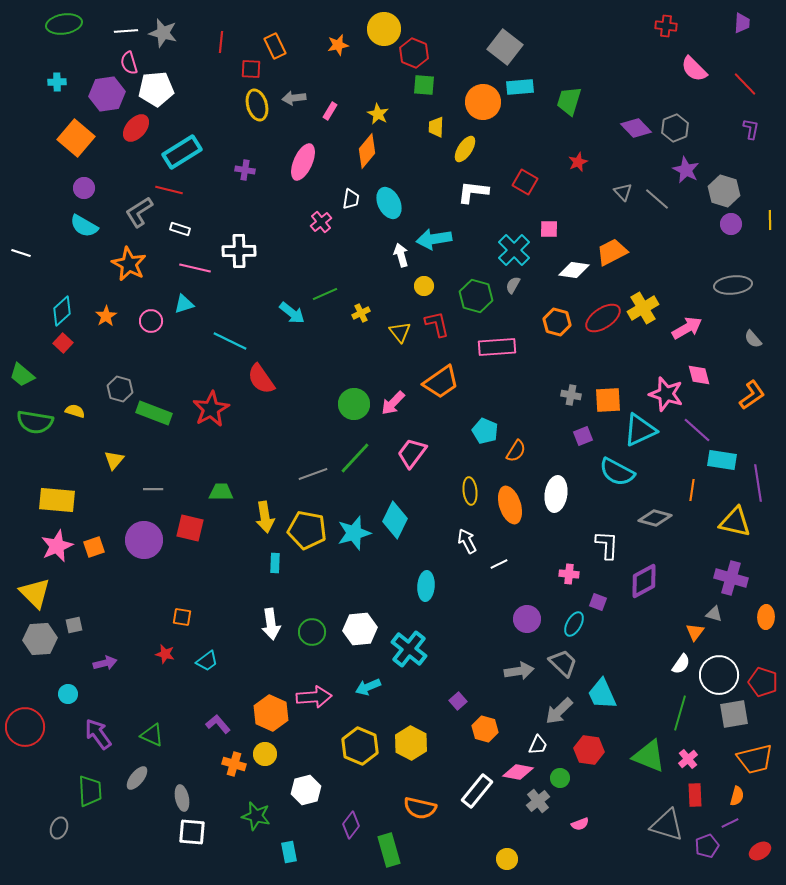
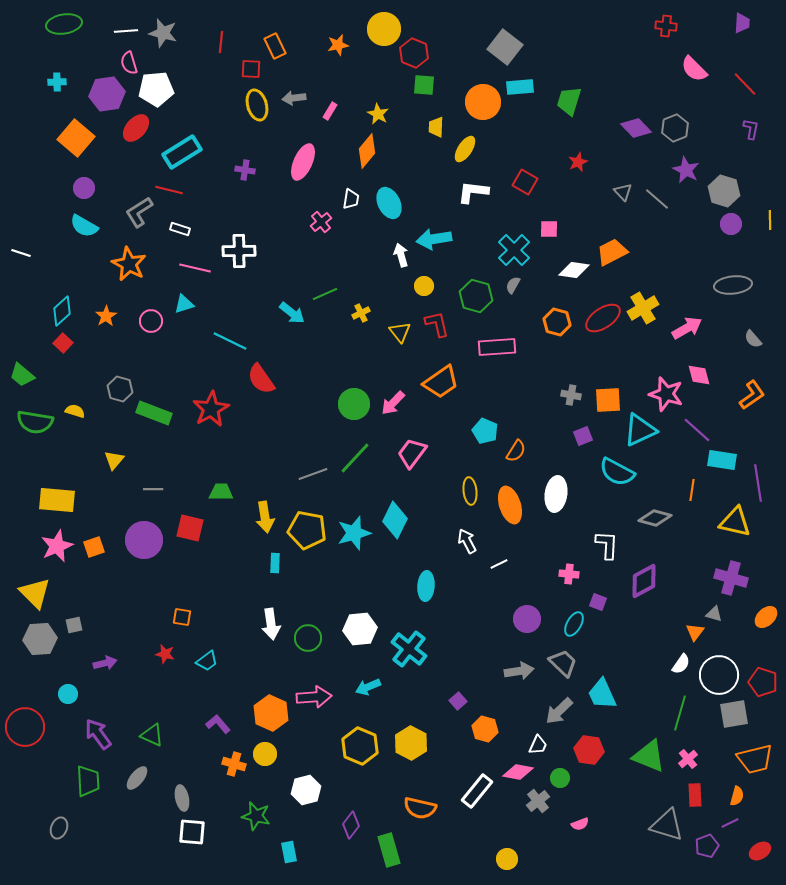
orange ellipse at (766, 617): rotated 45 degrees clockwise
green circle at (312, 632): moved 4 px left, 6 px down
green trapezoid at (90, 791): moved 2 px left, 10 px up
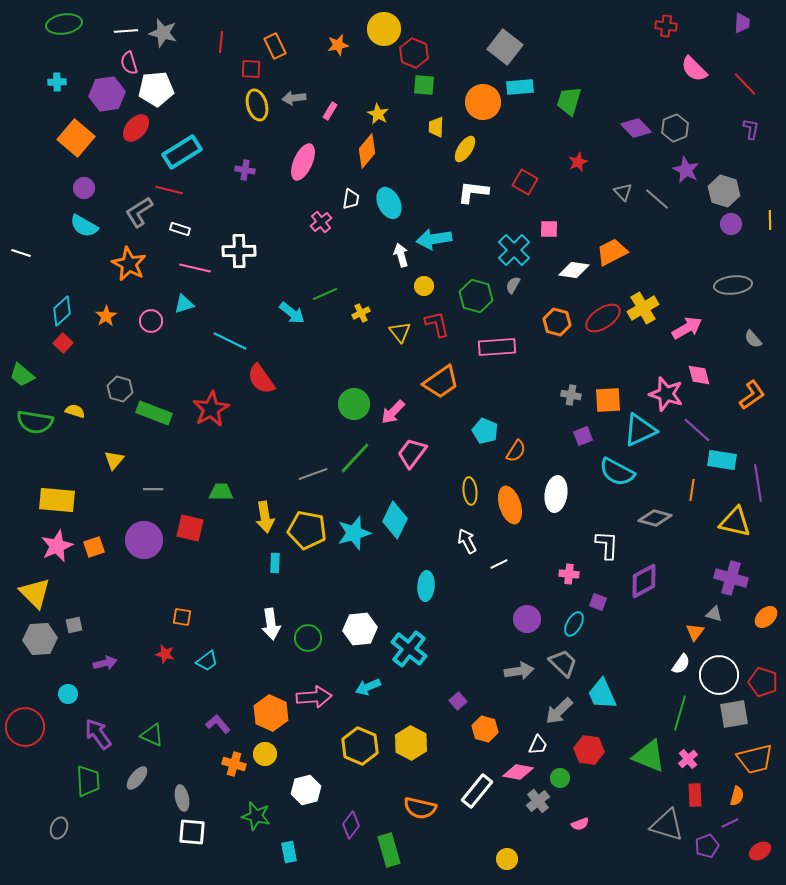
pink arrow at (393, 403): moved 9 px down
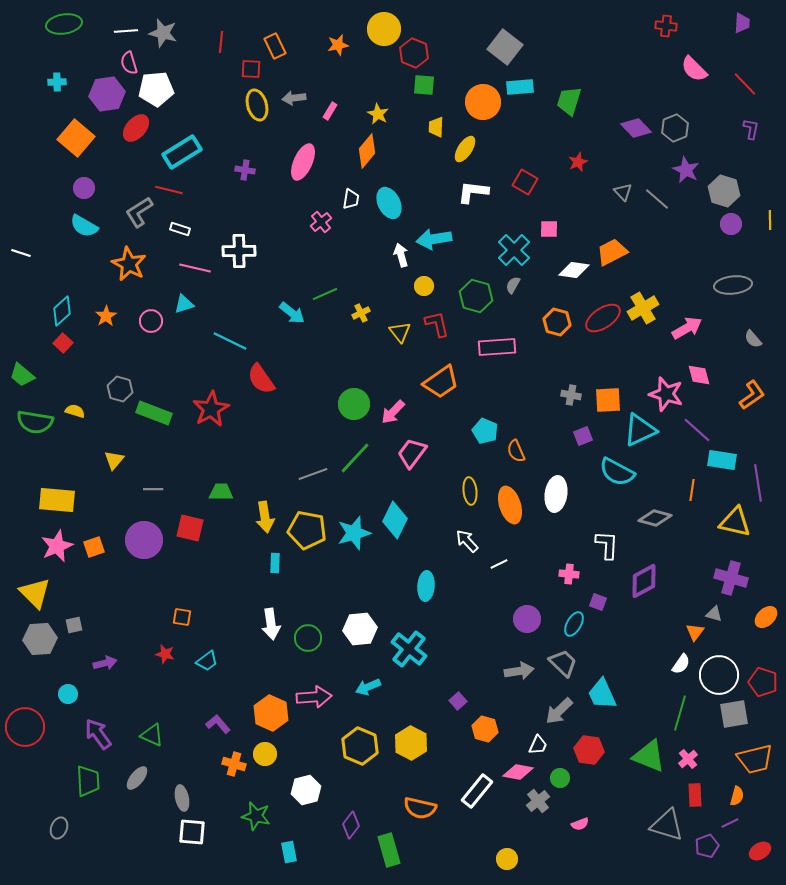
orange semicircle at (516, 451): rotated 125 degrees clockwise
white arrow at (467, 541): rotated 15 degrees counterclockwise
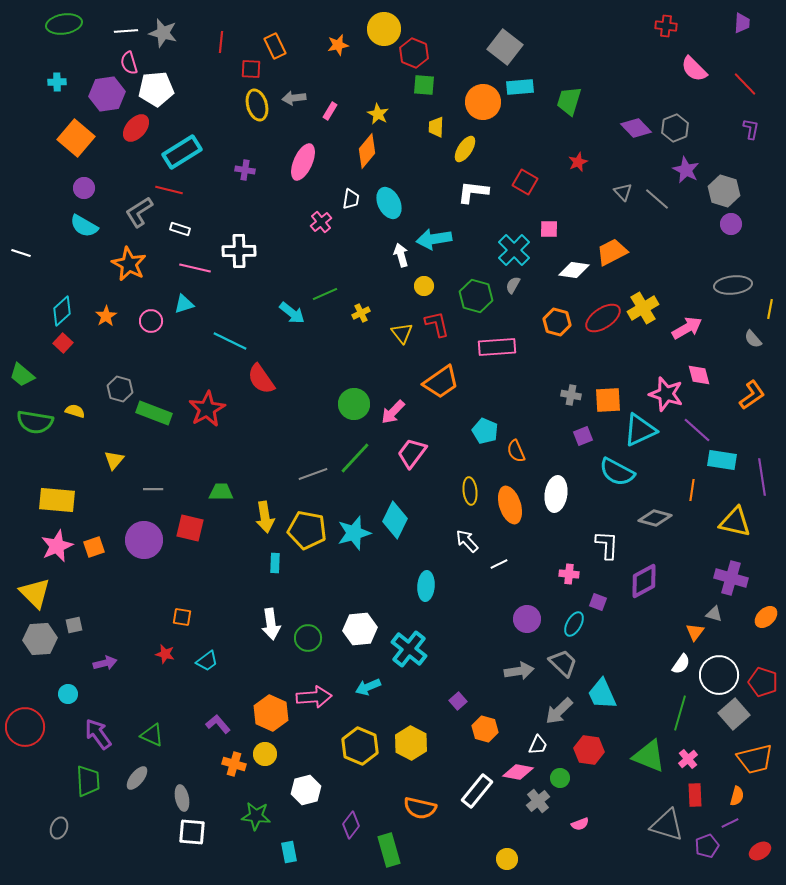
yellow line at (770, 220): moved 89 px down; rotated 12 degrees clockwise
yellow triangle at (400, 332): moved 2 px right, 1 px down
red star at (211, 409): moved 4 px left
purple line at (758, 483): moved 4 px right, 6 px up
gray square at (734, 714): rotated 32 degrees counterclockwise
green star at (256, 816): rotated 8 degrees counterclockwise
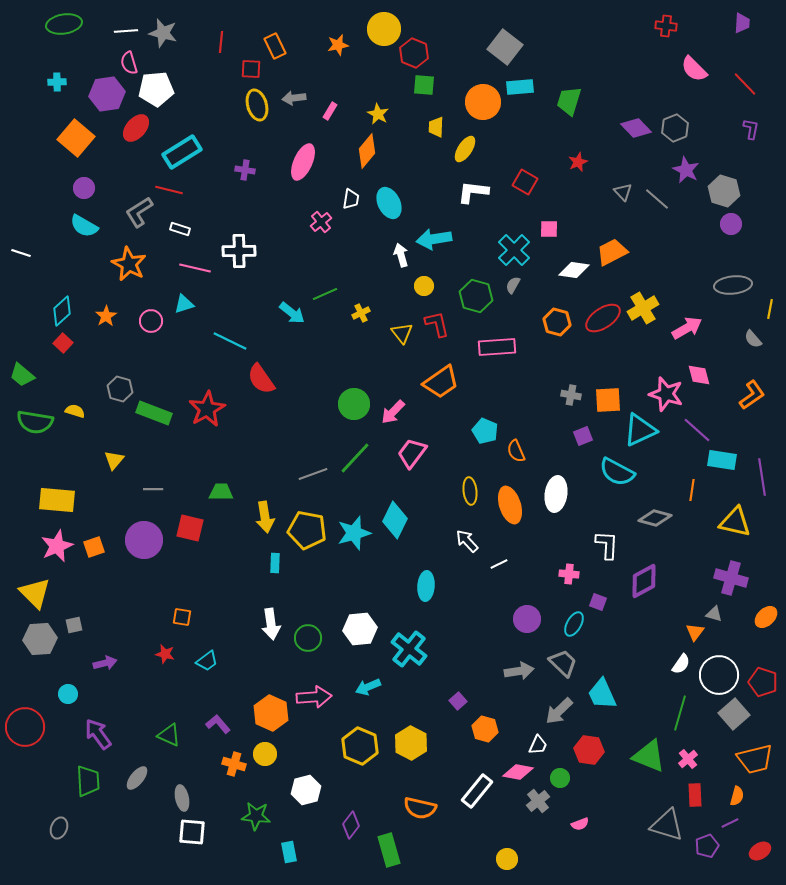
green triangle at (152, 735): moved 17 px right
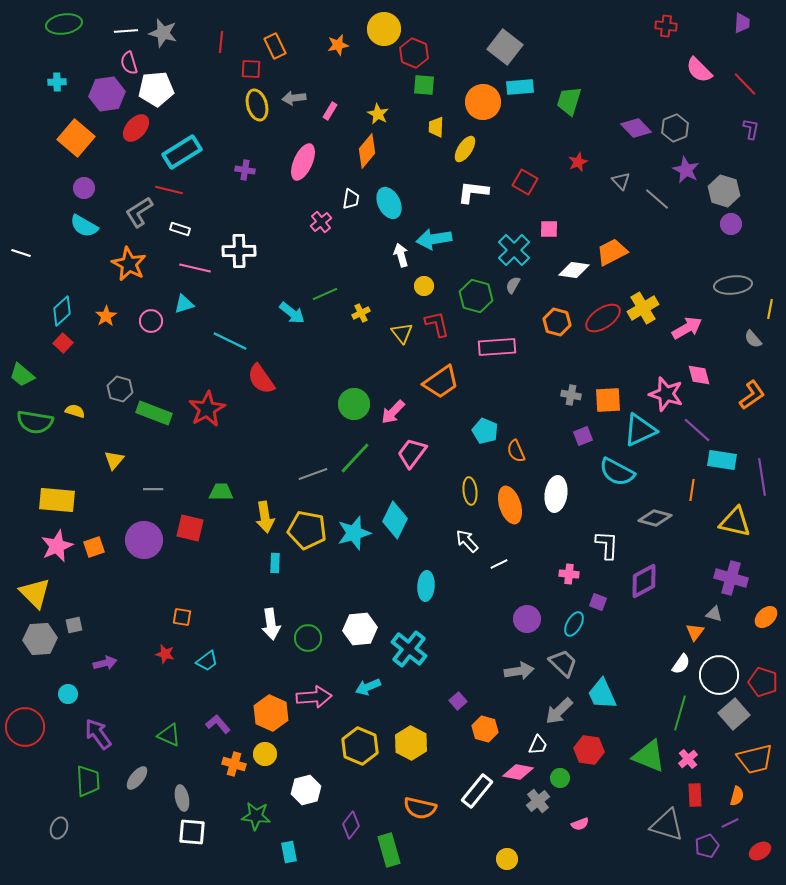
pink semicircle at (694, 69): moved 5 px right, 1 px down
gray triangle at (623, 192): moved 2 px left, 11 px up
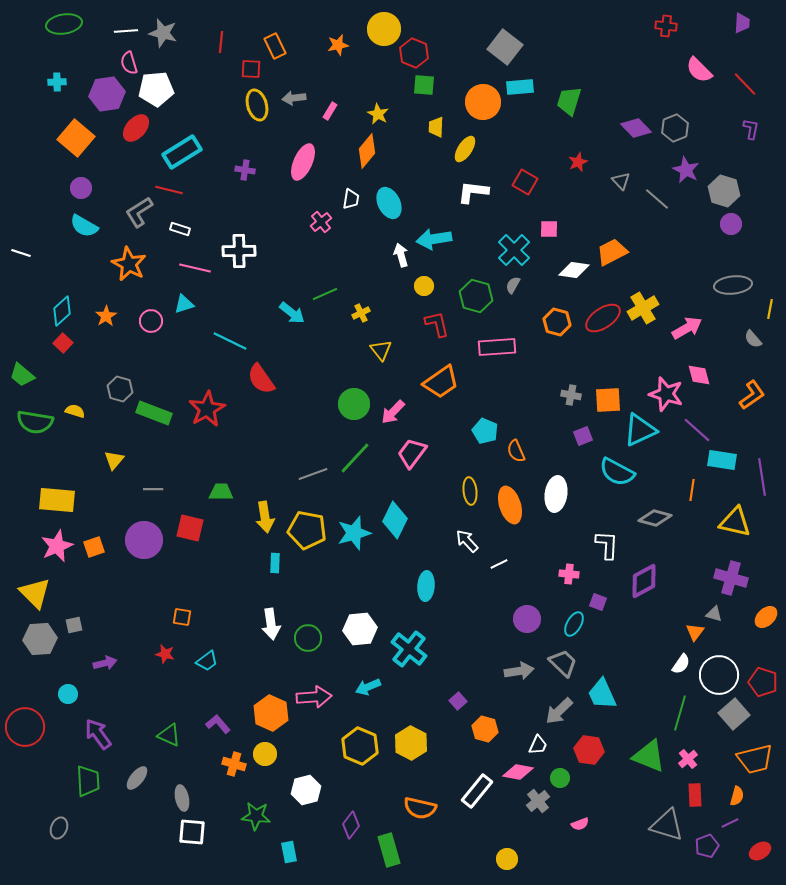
purple circle at (84, 188): moved 3 px left
yellow triangle at (402, 333): moved 21 px left, 17 px down
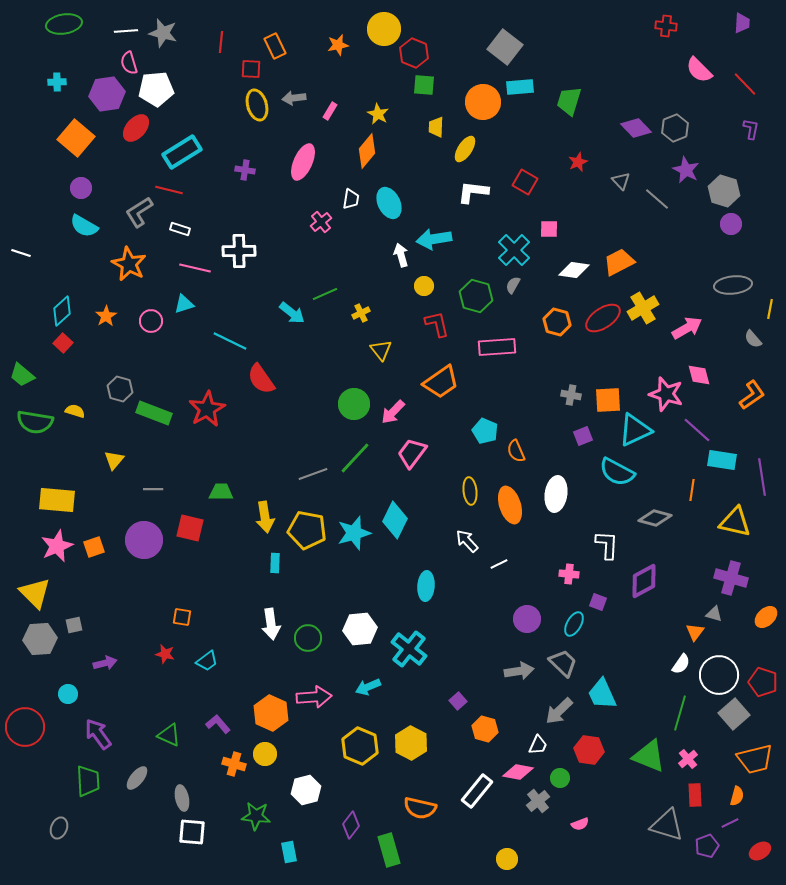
orange trapezoid at (612, 252): moved 7 px right, 10 px down
cyan triangle at (640, 430): moved 5 px left
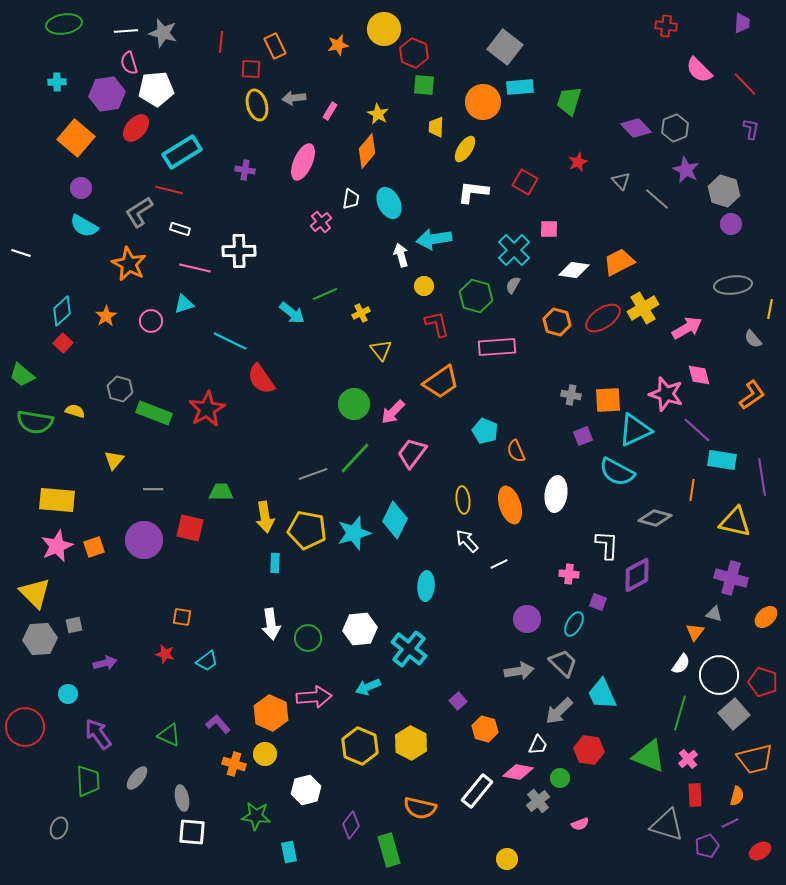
yellow ellipse at (470, 491): moved 7 px left, 9 px down
purple diamond at (644, 581): moved 7 px left, 6 px up
